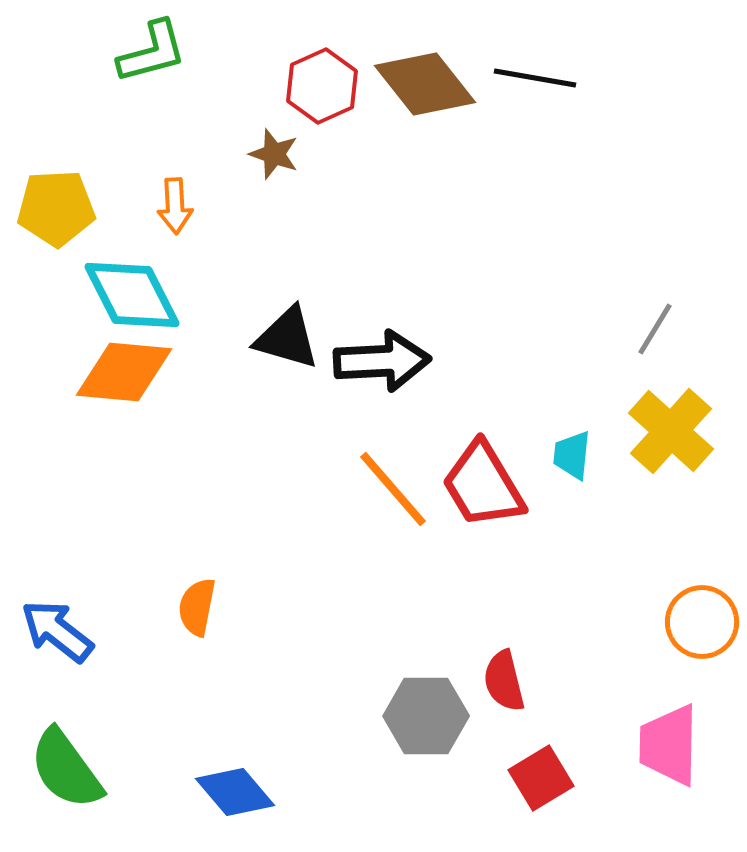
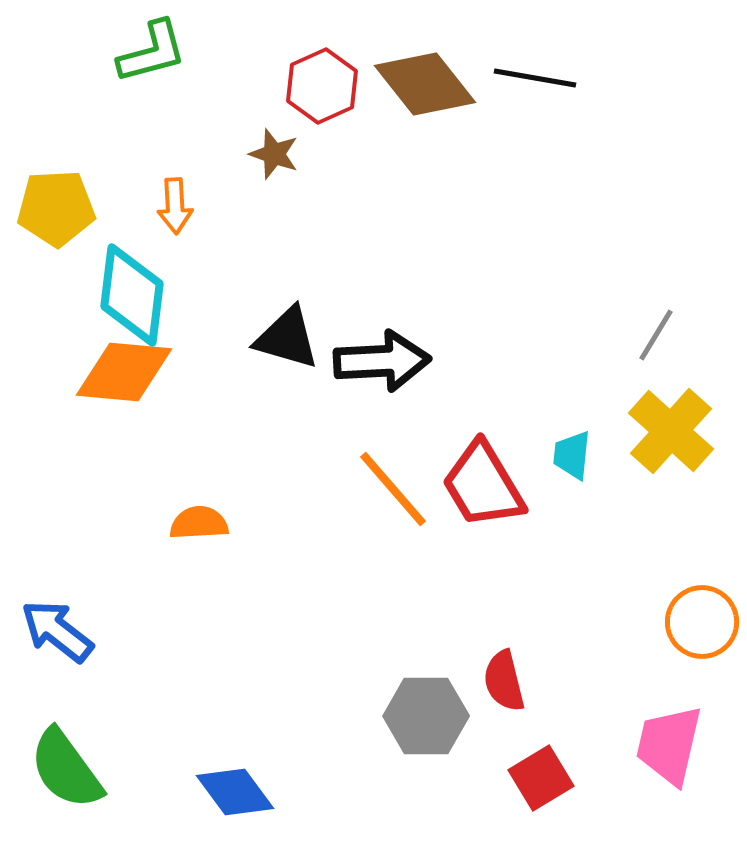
cyan diamond: rotated 34 degrees clockwise
gray line: moved 1 px right, 6 px down
orange semicircle: moved 2 px right, 84 px up; rotated 76 degrees clockwise
pink trapezoid: rotated 12 degrees clockwise
blue diamond: rotated 4 degrees clockwise
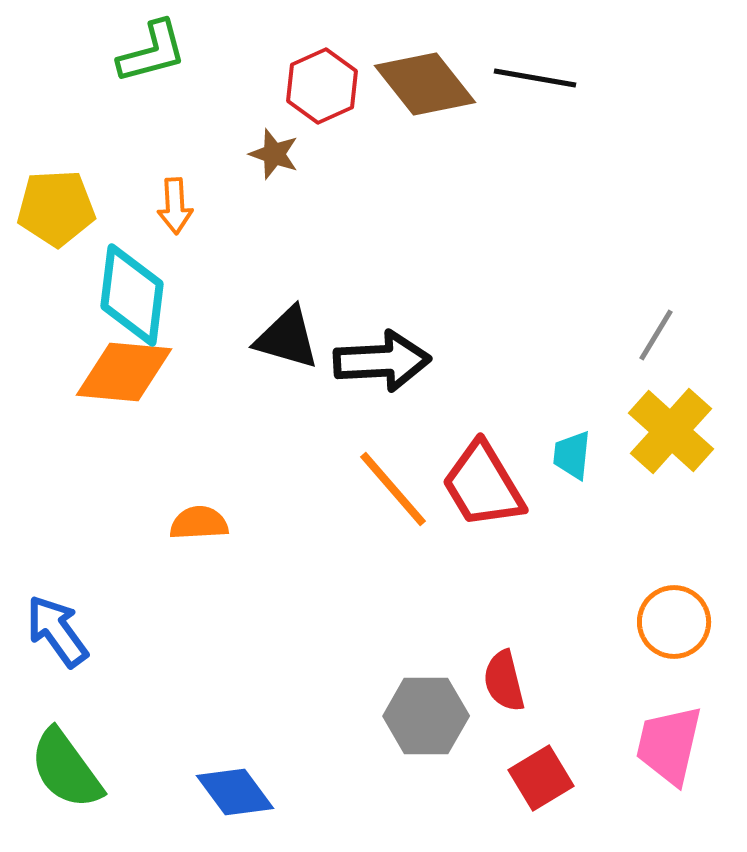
orange circle: moved 28 px left
blue arrow: rotated 16 degrees clockwise
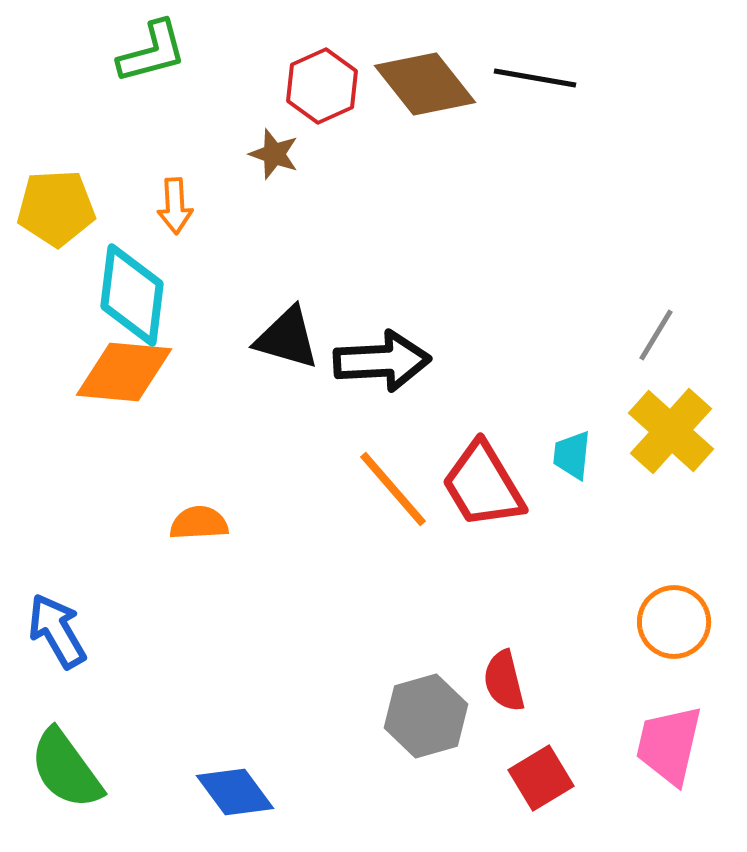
blue arrow: rotated 6 degrees clockwise
gray hexagon: rotated 16 degrees counterclockwise
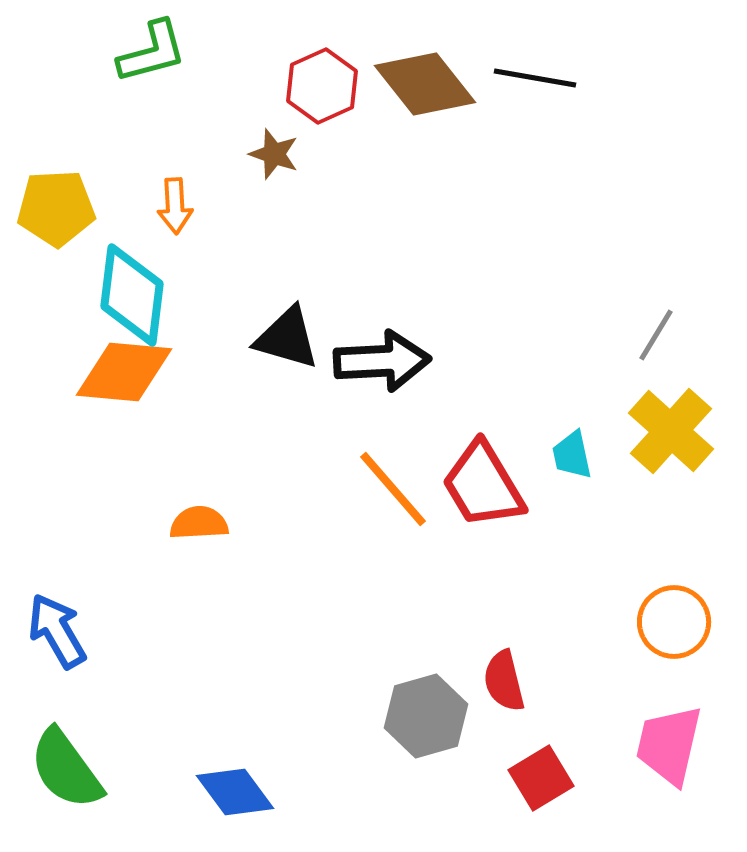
cyan trapezoid: rotated 18 degrees counterclockwise
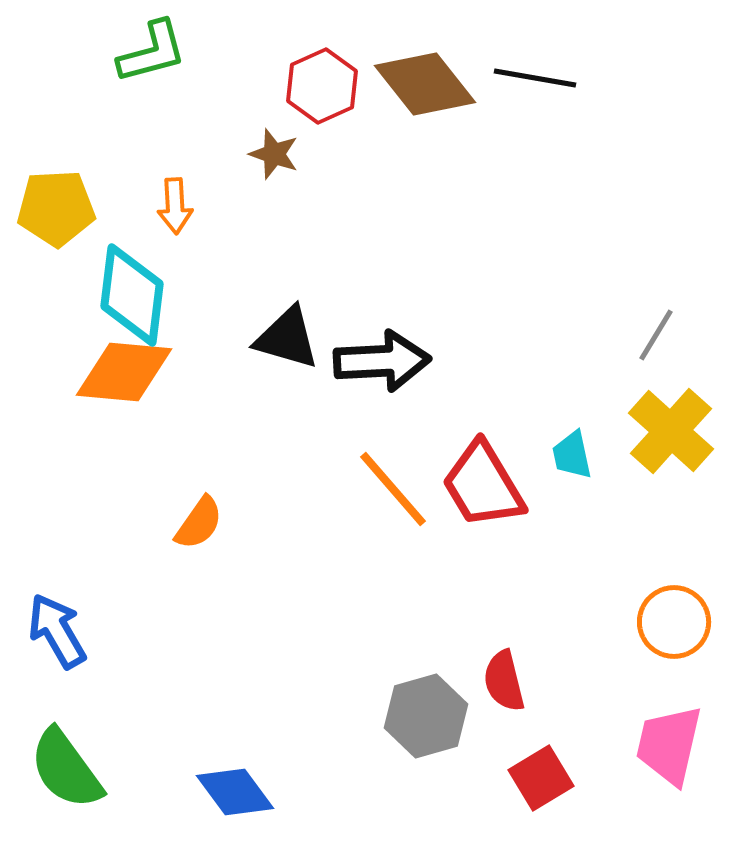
orange semicircle: rotated 128 degrees clockwise
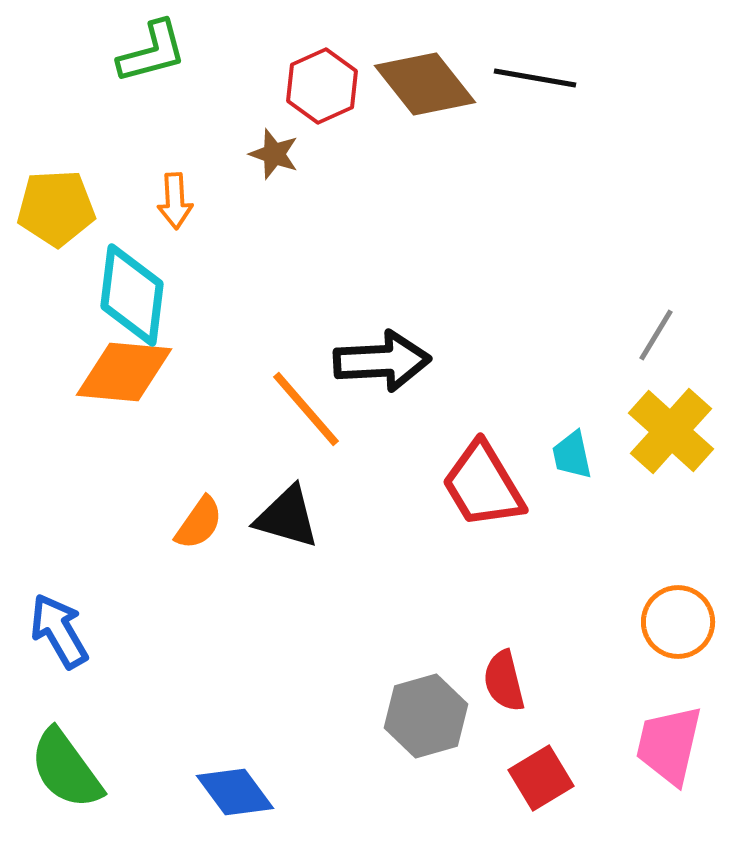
orange arrow: moved 5 px up
black triangle: moved 179 px down
orange line: moved 87 px left, 80 px up
orange circle: moved 4 px right
blue arrow: moved 2 px right
